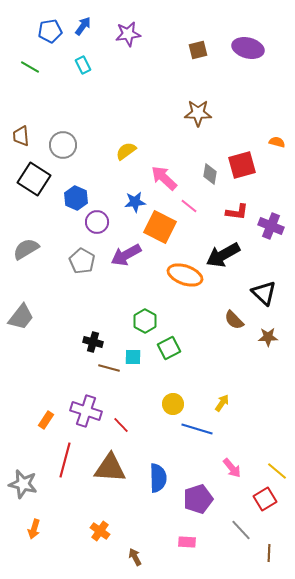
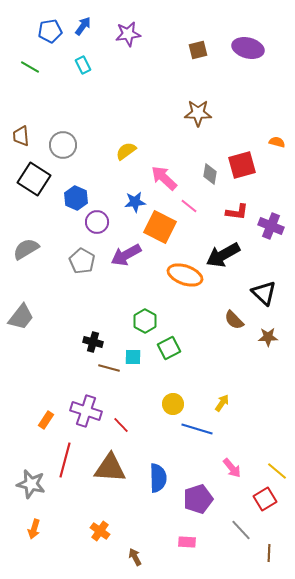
gray star at (23, 484): moved 8 px right
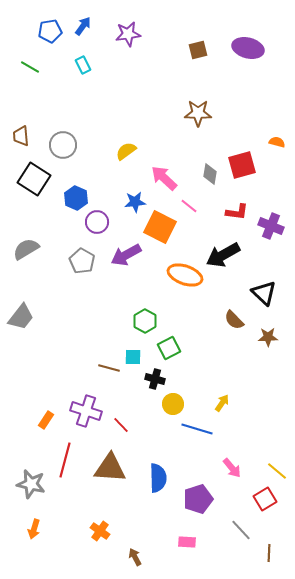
black cross at (93, 342): moved 62 px right, 37 px down
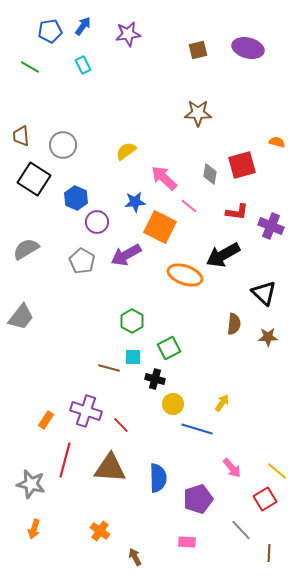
brown semicircle at (234, 320): moved 4 px down; rotated 130 degrees counterclockwise
green hexagon at (145, 321): moved 13 px left
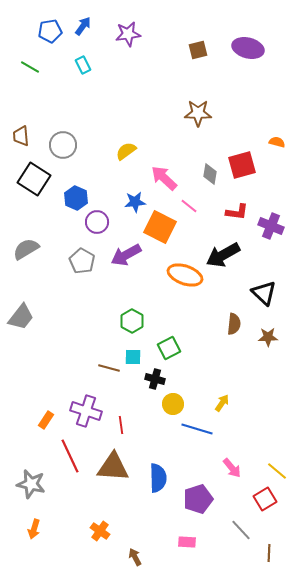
red line at (121, 425): rotated 36 degrees clockwise
red line at (65, 460): moved 5 px right, 4 px up; rotated 40 degrees counterclockwise
brown triangle at (110, 468): moved 3 px right, 1 px up
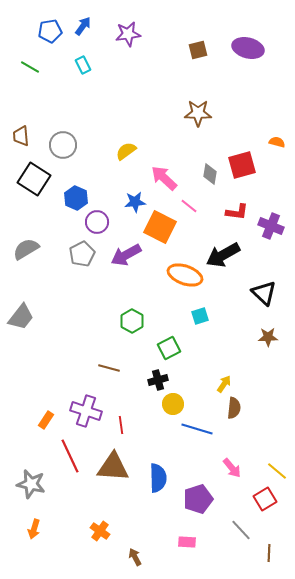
gray pentagon at (82, 261): moved 7 px up; rotated 15 degrees clockwise
brown semicircle at (234, 324): moved 84 px down
cyan square at (133, 357): moved 67 px right, 41 px up; rotated 18 degrees counterclockwise
black cross at (155, 379): moved 3 px right, 1 px down; rotated 30 degrees counterclockwise
yellow arrow at (222, 403): moved 2 px right, 19 px up
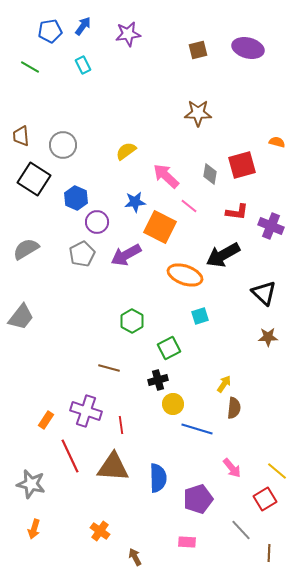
pink arrow at (164, 178): moved 2 px right, 2 px up
